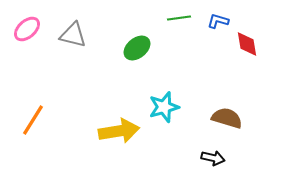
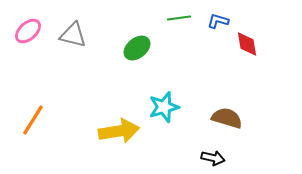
pink ellipse: moved 1 px right, 2 px down
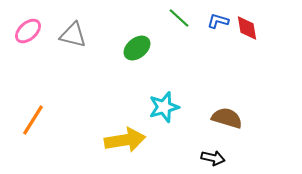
green line: rotated 50 degrees clockwise
red diamond: moved 16 px up
yellow arrow: moved 6 px right, 9 px down
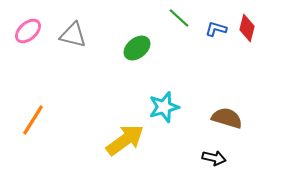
blue L-shape: moved 2 px left, 8 px down
red diamond: rotated 24 degrees clockwise
yellow arrow: rotated 27 degrees counterclockwise
black arrow: moved 1 px right
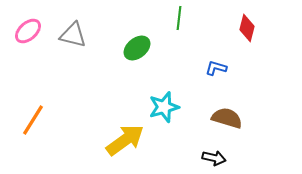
green line: rotated 55 degrees clockwise
blue L-shape: moved 39 px down
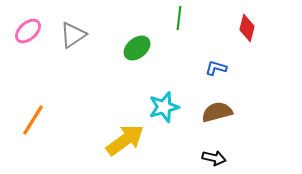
gray triangle: rotated 48 degrees counterclockwise
brown semicircle: moved 10 px left, 6 px up; rotated 32 degrees counterclockwise
